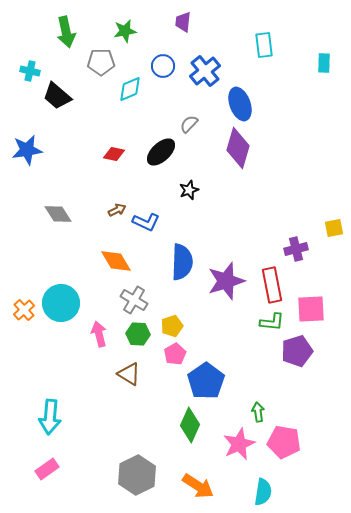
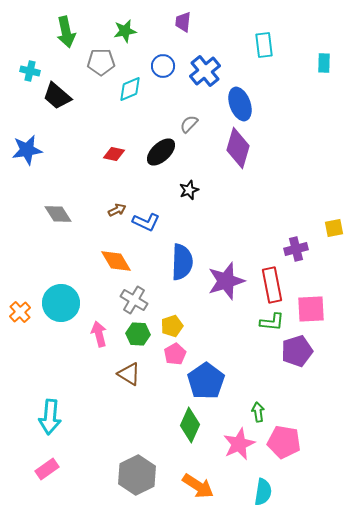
orange cross at (24, 310): moved 4 px left, 2 px down
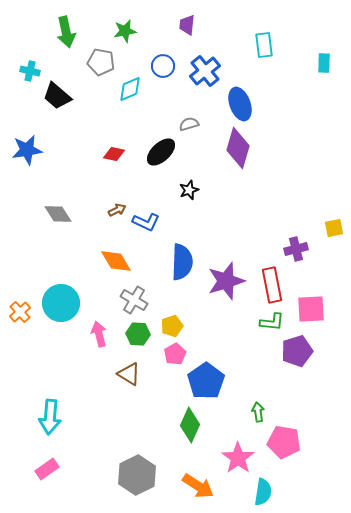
purple trapezoid at (183, 22): moved 4 px right, 3 px down
gray pentagon at (101, 62): rotated 12 degrees clockwise
gray semicircle at (189, 124): rotated 30 degrees clockwise
pink star at (239, 444): moved 1 px left, 14 px down; rotated 12 degrees counterclockwise
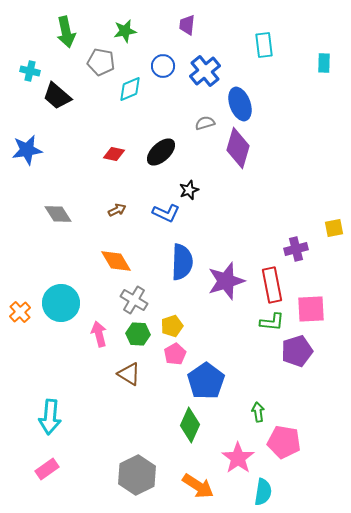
gray semicircle at (189, 124): moved 16 px right, 1 px up
blue L-shape at (146, 222): moved 20 px right, 9 px up
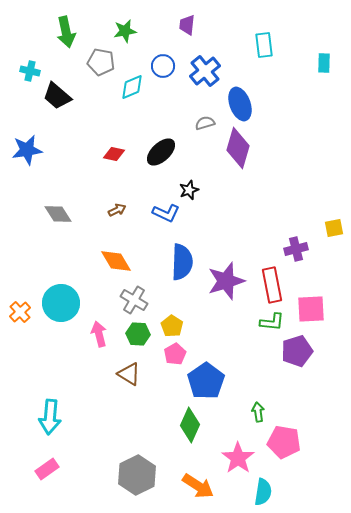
cyan diamond at (130, 89): moved 2 px right, 2 px up
yellow pentagon at (172, 326): rotated 20 degrees counterclockwise
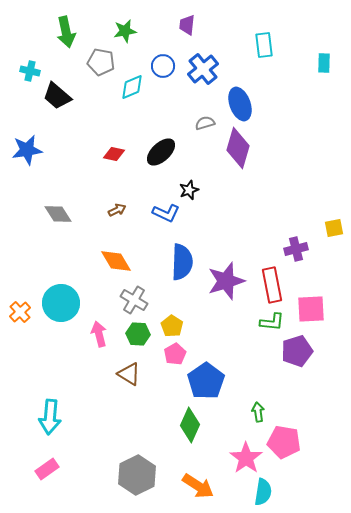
blue cross at (205, 71): moved 2 px left, 2 px up
pink star at (238, 458): moved 8 px right
